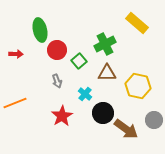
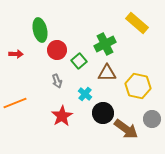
gray circle: moved 2 px left, 1 px up
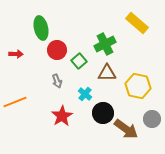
green ellipse: moved 1 px right, 2 px up
orange line: moved 1 px up
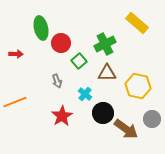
red circle: moved 4 px right, 7 px up
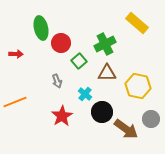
black circle: moved 1 px left, 1 px up
gray circle: moved 1 px left
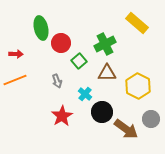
yellow hexagon: rotated 15 degrees clockwise
orange line: moved 22 px up
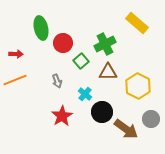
red circle: moved 2 px right
green square: moved 2 px right
brown triangle: moved 1 px right, 1 px up
